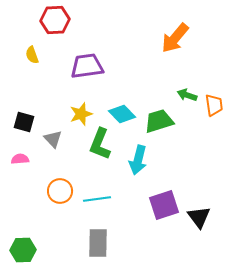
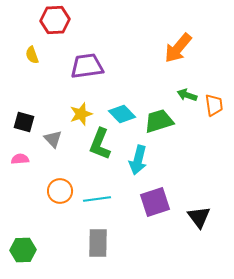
orange arrow: moved 3 px right, 10 px down
purple square: moved 9 px left, 3 px up
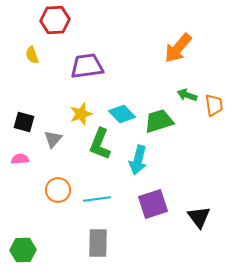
gray triangle: rotated 24 degrees clockwise
orange circle: moved 2 px left, 1 px up
purple square: moved 2 px left, 2 px down
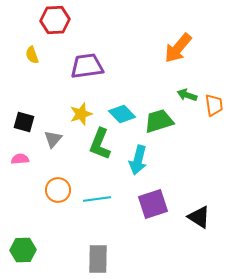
black triangle: rotated 20 degrees counterclockwise
gray rectangle: moved 16 px down
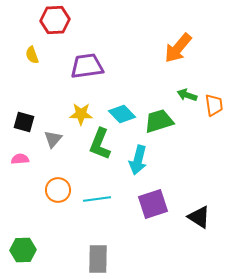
yellow star: rotated 20 degrees clockwise
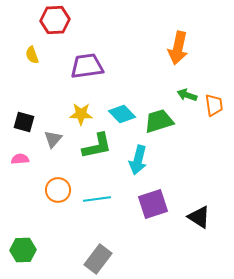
orange arrow: rotated 28 degrees counterclockwise
green L-shape: moved 3 px left, 2 px down; rotated 124 degrees counterclockwise
gray rectangle: rotated 36 degrees clockwise
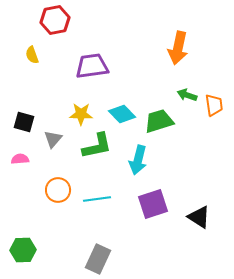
red hexagon: rotated 8 degrees counterclockwise
purple trapezoid: moved 5 px right
gray rectangle: rotated 12 degrees counterclockwise
